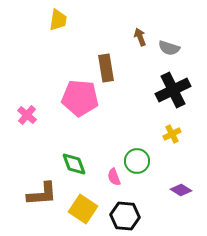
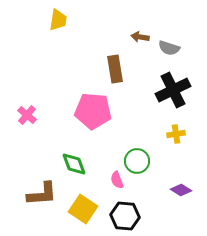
brown arrow: rotated 60 degrees counterclockwise
brown rectangle: moved 9 px right, 1 px down
pink pentagon: moved 13 px right, 13 px down
yellow cross: moved 4 px right; rotated 18 degrees clockwise
pink semicircle: moved 3 px right, 3 px down
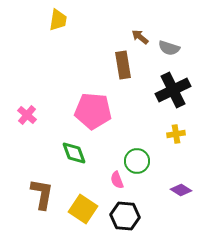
brown arrow: rotated 30 degrees clockwise
brown rectangle: moved 8 px right, 4 px up
green diamond: moved 11 px up
brown L-shape: rotated 76 degrees counterclockwise
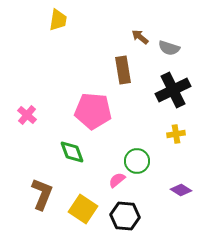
brown rectangle: moved 5 px down
green diamond: moved 2 px left, 1 px up
pink semicircle: rotated 72 degrees clockwise
brown L-shape: rotated 12 degrees clockwise
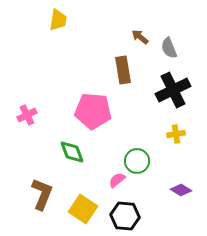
gray semicircle: rotated 50 degrees clockwise
pink cross: rotated 24 degrees clockwise
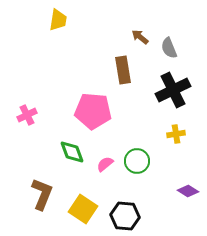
pink semicircle: moved 12 px left, 16 px up
purple diamond: moved 7 px right, 1 px down
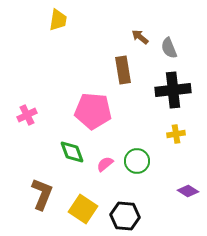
black cross: rotated 20 degrees clockwise
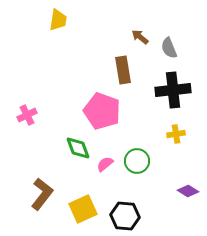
pink pentagon: moved 9 px right; rotated 15 degrees clockwise
green diamond: moved 6 px right, 4 px up
brown L-shape: rotated 16 degrees clockwise
yellow square: rotated 32 degrees clockwise
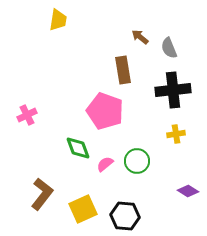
pink pentagon: moved 3 px right
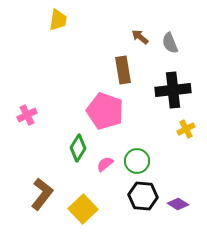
gray semicircle: moved 1 px right, 5 px up
yellow cross: moved 10 px right, 5 px up; rotated 18 degrees counterclockwise
green diamond: rotated 52 degrees clockwise
purple diamond: moved 10 px left, 13 px down
yellow square: rotated 20 degrees counterclockwise
black hexagon: moved 18 px right, 20 px up
